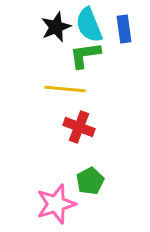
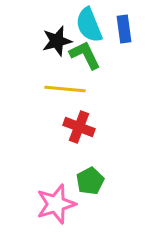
black star: moved 1 px right, 14 px down; rotated 8 degrees clockwise
green L-shape: rotated 72 degrees clockwise
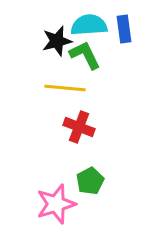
cyan semicircle: rotated 108 degrees clockwise
yellow line: moved 1 px up
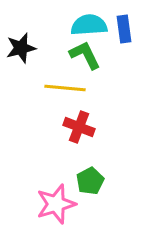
black star: moved 36 px left, 7 px down
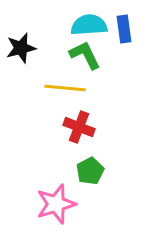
green pentagon: moved 10 px up
